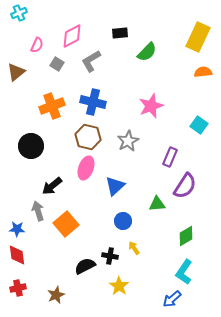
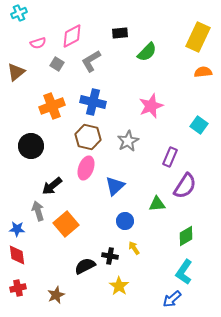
pink semicircle: moved 1 px right, 2 px up; rotated 49 degrees clockwise
blue circle: moved 2 px right
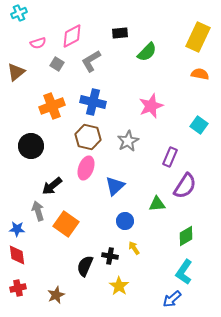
orange semicircle: moved 3 px left, 2 px down; rotated 18 degrees clockwise
orange square: rotated 15 degrees counterclockwise
black semicircle: rotated 40 degrees counterclockwise
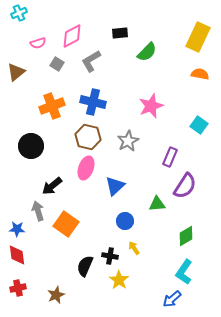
yellow star: moved 6 px up
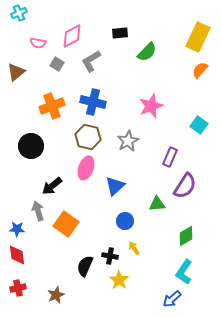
pink semicircle: rotated 28 degrees clockwise
orange semicircle: moved 4 px up; rotated 60 degrees counterclockwise
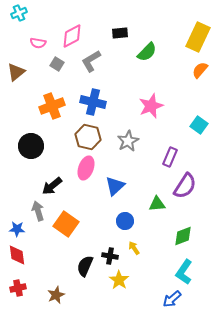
green diamond: moved 3 px left; rotated 10 degrees clockwise
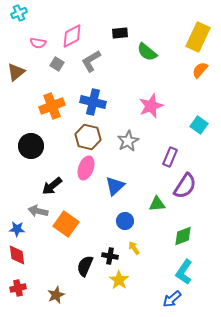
green semicircle: rotated 85 degrees clockwise
gray arrow: rotated 60 degrees counterclockwise
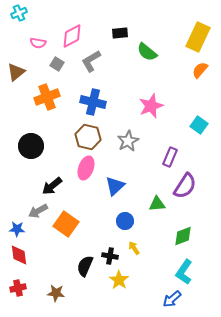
orange cross: moved 5 px left, 9 px up
gray arrow: rotated 42 degrees counterclockwise
red diamond: moved 2 px right
brown star: moved 2 px up; rotated 30 degrees clockwise
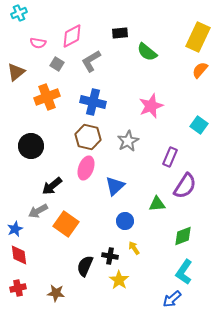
blue star: moved 2 px left; rotated 28 degrees counterclockwise
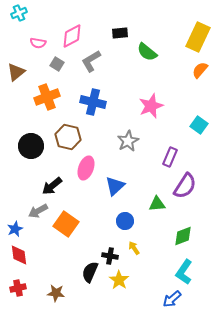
brown hexagon: moved 20 px left
black semicircle: moved 5 px right, 6 px down
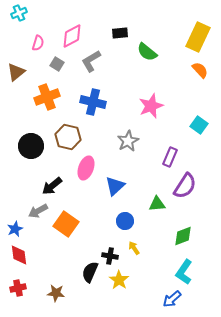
pink semicircle: rotated 84 degrees counterclockwise
orange semicircle: rotated 96 degrees clockwise
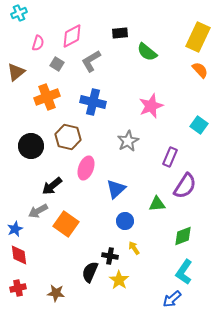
blue triangle: moved 1 px right, 3 px down
